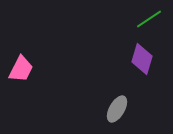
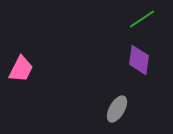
green line: moved 7 px left
purple diamond: moved 3 px left, 1 px down; rotated 8 degrees counterclockwise
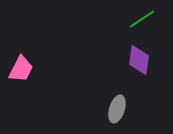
gray ellipse: rotated 12 degrees counterclockwise
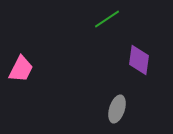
green line: moved 35 px left
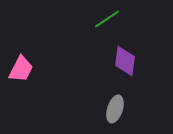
purple diamond: moved 14 px left, 1 px down
gray ellipse: moved 2 px left
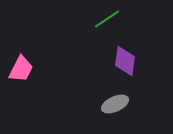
gray ellipse: moved 5 px up; rotated 48 degrees clockwise
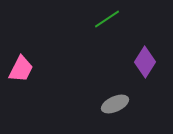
purple diamond: moved 20 px right, 1 px down; rotated 24 degrees clockwise
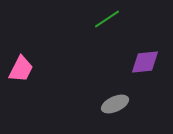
purple diamond: rotated 52 degrees clockwise
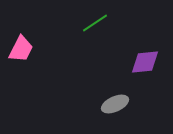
green line: moved 12 px left, 4 px down
pink trapezoid: moved 20 px up
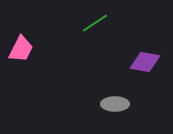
purple diamond: rotated 16 degrees clockwise
gray ellipse: rotated 24 degrees clockwise
